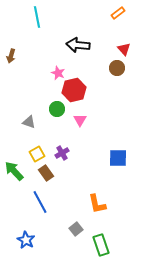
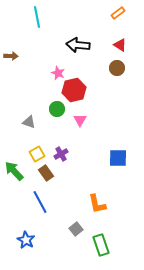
red triangle: moved 4 px left, 4 px up; rotated 16 degrees counterclockwise
brown arrow: rotated 104 degrees counterclockwise
purple cross: moved 1 px left, 1 px down
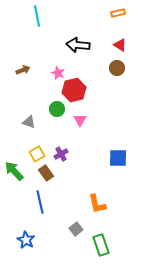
orange rectangle: rotated 24 degrees clockwise
cyan line: moved 1 px up
brown arrow: moved 12 px right, 14 px down; rotated 24 degrees counterclockwise
blue line: rotated 15 degrees clockwise
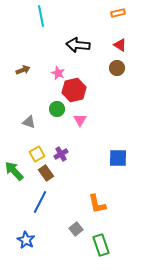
cyan line: moved 4 px right
blue line: rotated 40 degrees clockwise
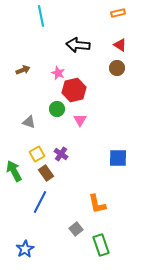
purple cross: rotated 24 degrees counterclockwise
green arrow: rotated 15 degrees clockwise
blue star: moved 1 px left, 9 px down; rotated 12 degrees clockwise
